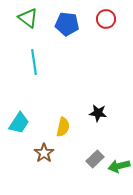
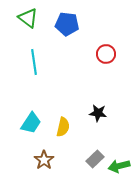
red circle: moved 35 px down
cyan trapezoid: moved 12 px right
brown star: moved 7 px down
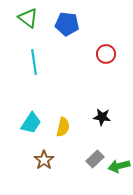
black star: moved 4 px right, 4 px down
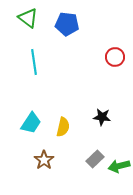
red circle: moved 9 px right, 3 px down
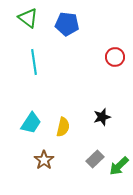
black star: rotated 24 degrees counterclockwise
green arrow: rotated 30 degrees counterclockwise
